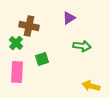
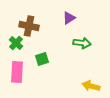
green arrow: moved 3 px up
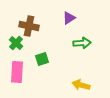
green arrow: rotated 12 degrees counterclockwise
yellow arrow: moved 10 px left, 1 px up
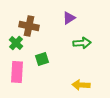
yellow arrow: rotated 12 degrees counterclockwise
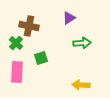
green square: moved 1 px left, 1 px up
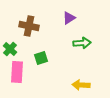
green cross: moved 6 px left, 6 px down
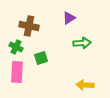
green cross: moved 6 px right, 2 px up; rotated 16 degrees counterclockwise
yellow arrow: moved 4 px right
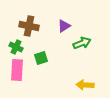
purple triangle: moved 5 px left, 8 px down
green arrow: rotated 18 degrees counterclockwise
pink rectangle: moved 2 px up
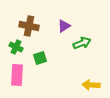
green square: moved 1 px left
pink rectangle: moved 5 px down
yellow arrow: moved 6 px right
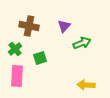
purple triangle: rotated 16 degrees counterclockwise
green cross: moved 1 px left, 2 px down; rotated 24 degrees clockwise
pink rectangle: moved 1 px down
yellow arrow: moved 5 px left
